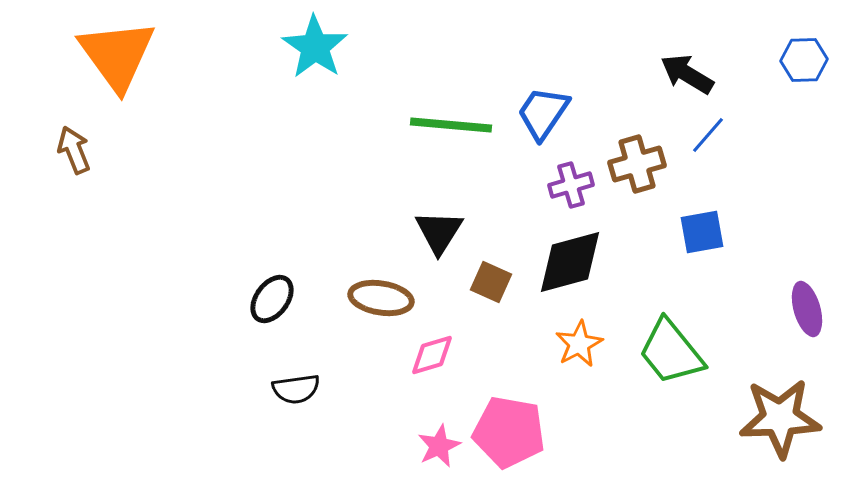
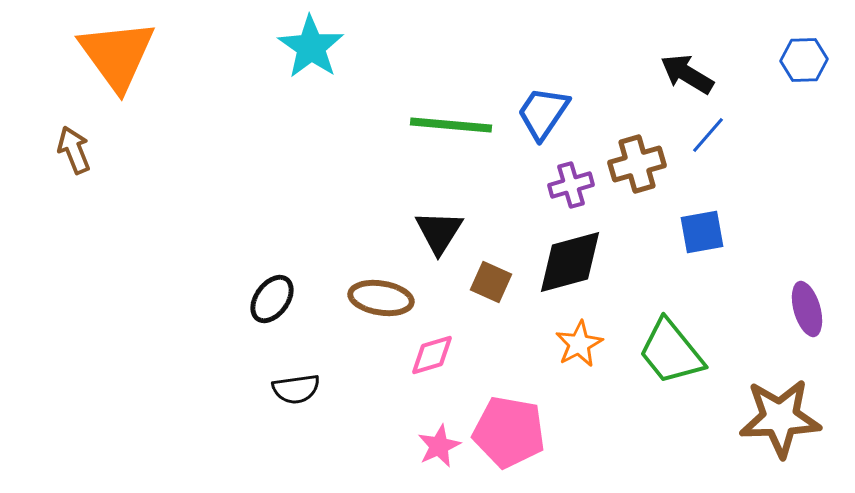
cyan star: moved 4 px left
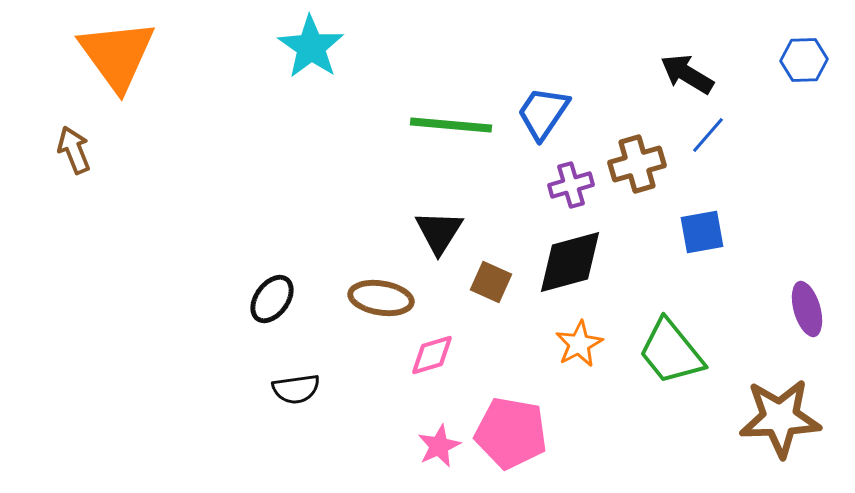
pink pentagon: moved 2 px right, 1 px down
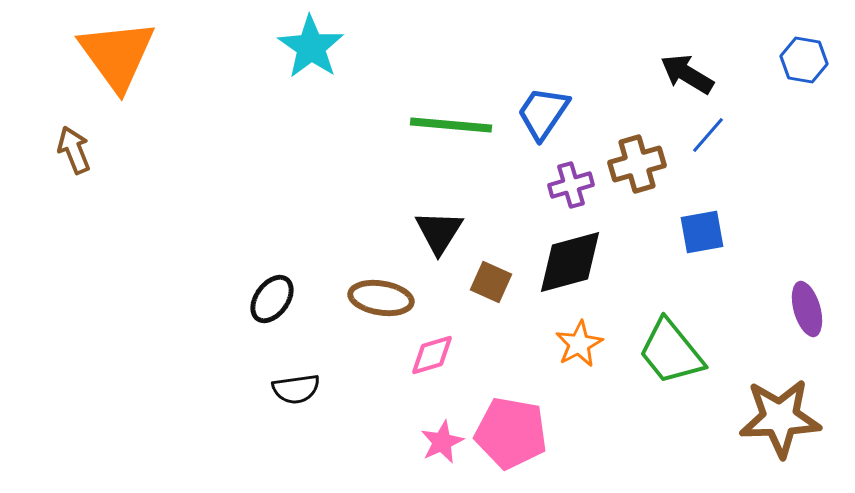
blue hexagon: rotated 12 degrees clockwise
pink star: moved 3 px right, 4 px up
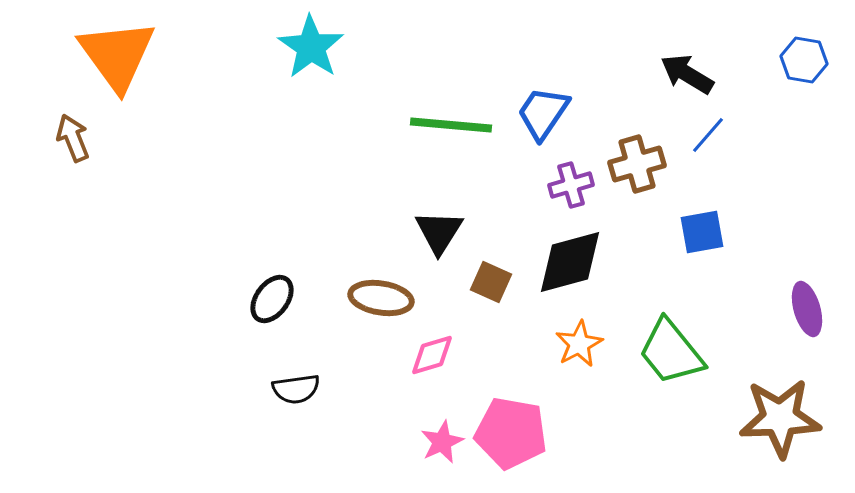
brown arrow: moved 1 px left, 12 px up
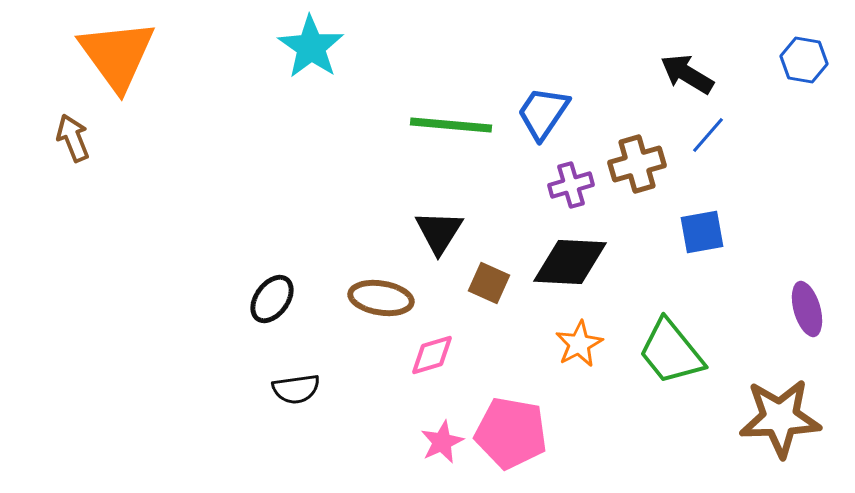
black diamond: rotated 18 degrees clockwise
brown square: moved 2 px left, 1 px down
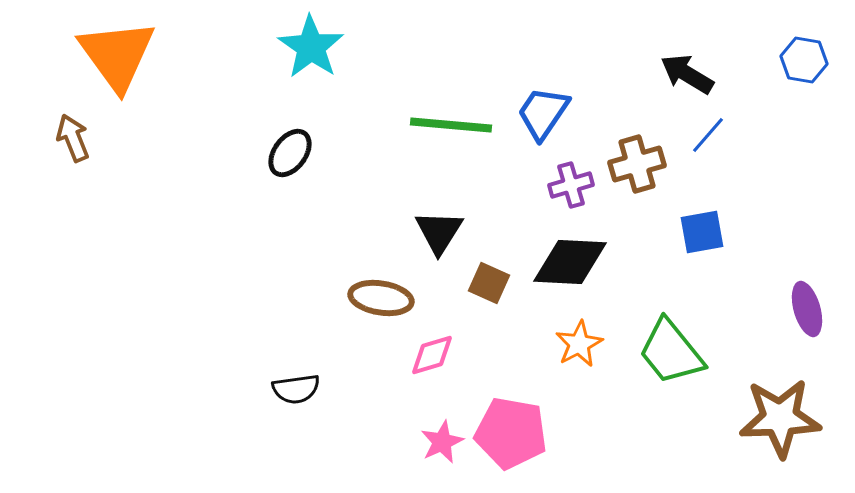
black ellipse: moved 18 px right, 146 px up
